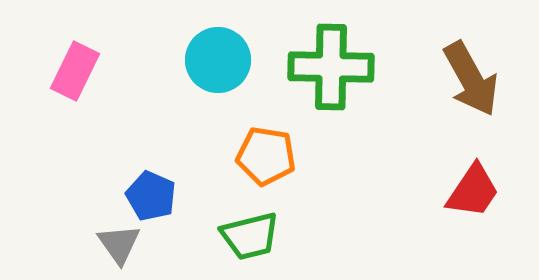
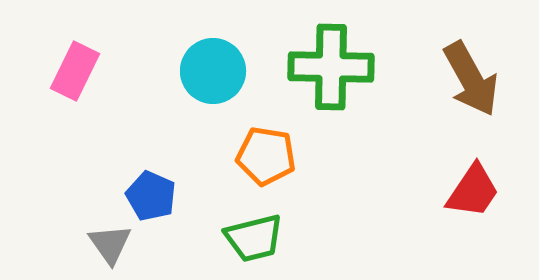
cyan circle: moved 5 px left, 11 px down
green trapezoid: moved 4 px right, 2 px down
gray triangle: moved 9 px left
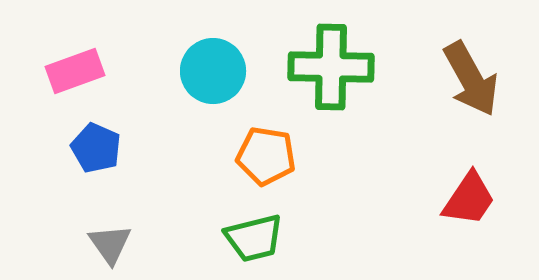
pink rectangle: rotated 44 degrees clockwise
red trapezoid: moved 4 px left, 8 px down
blue pentagon: moved 55 px left, 48 px up
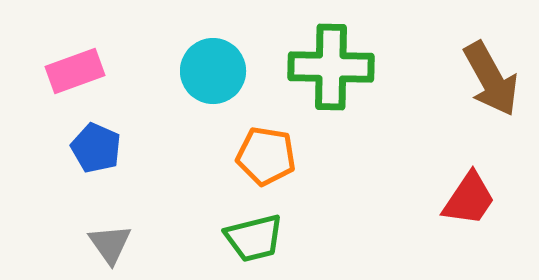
brown arrow: moved 20 px right
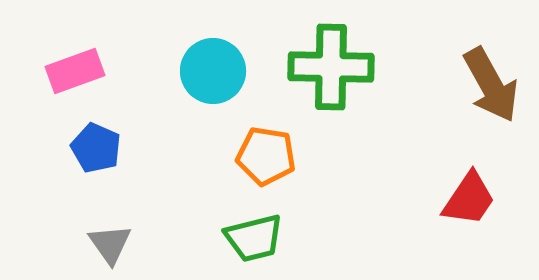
brown arrow: moved 6 px down
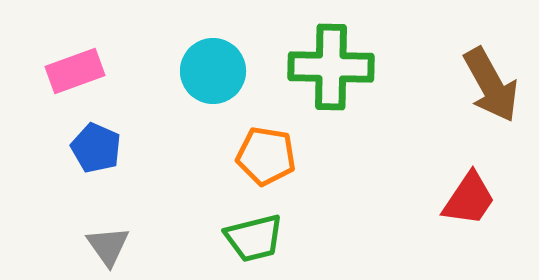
gray triangle: moved 2 px left, 2 px down
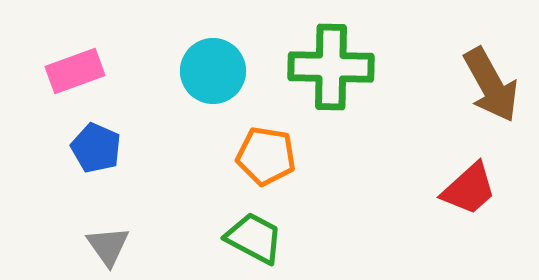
red trapezoid: moved 10 px up; rotated 14 degrees clockwise
green trapezoid: rotated 138 degrees counterclockwise
